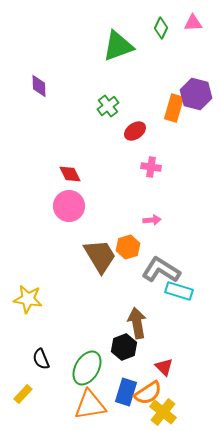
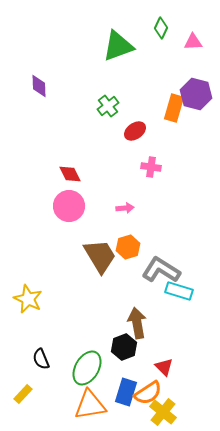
pink triangle: moved 19 px down
pink arrow: moved 27 px left, 12 px up
yellow star: rotated 16 degrees clockwise
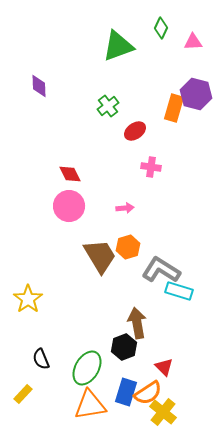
yellow star: rotated 12 degrees clockwise
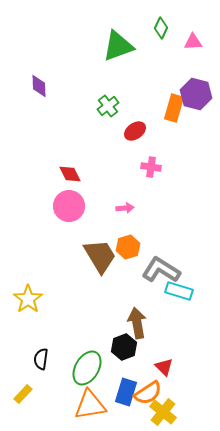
black semicircle: rotated 30 degrees clockwise
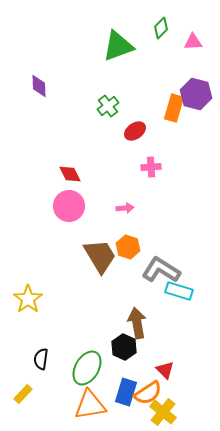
green diamond: rotated 20 degrees clockwise
pink cross: rotated 12 degrees counterclockwise
orange hexagon: rotated 25 degrees counterclockwise
black hexagon: rotated 15 degrees counterclockwise
red triangle: moved 1 px right, 3 px down
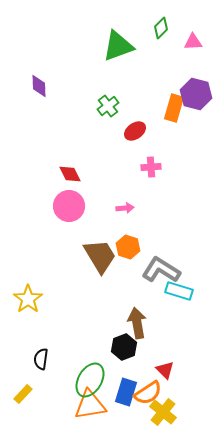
black hexagon: rotated 15 degrees clockwise
green ellipse: moved 3 px right, 12 px down
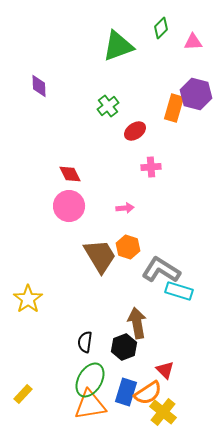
black semicircle: moved 44 px right, 17 px up
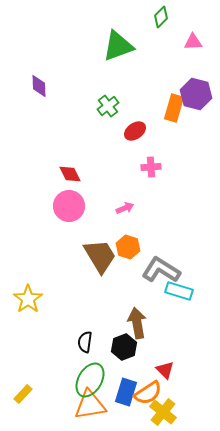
green diamond: moved 11 px up
pink arrow: rotated 18 degrees counterclockwise
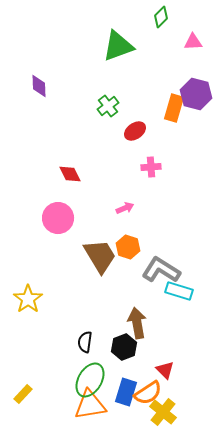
pink circle: moved 11 px left, 12 px down
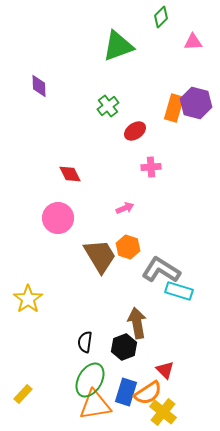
purple hexagon: moved 9 px down
orange triangle: moved 5 px right
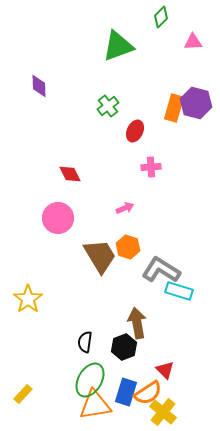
red ellipse: rotated 30 degrees counterclockwise
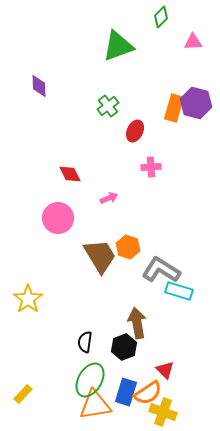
pink arrow: moved 16 px left, 10 px up
yellow cross: rotated 20 degrees counterclockwise
